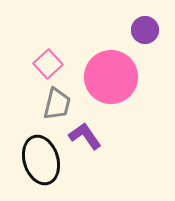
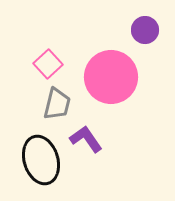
purple L-shape: moved 1 px right, 3 px down
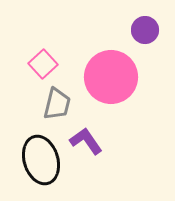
pink square: moved 5 px left
purple L-shape: moved 2 px down
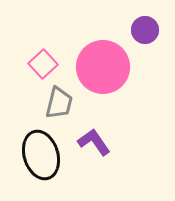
pink circle: moved 8 px left, 10 px up
gray trapezoid: moved 2 px right, 1 px up
purple L-shape: moved 8 px right, 1 px down
black ellipse: moved 5 px up
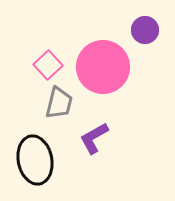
pink square: moved 5 px right, 1 px down
purple L-shape: moved 4 px up; rotated 84 degrees counterclockwise
black ellipse: moved 6 px left, 5 px down; rotated 6 degrees clockwise
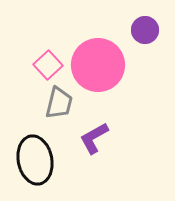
pink circle: moved 5 px left, 2 px up
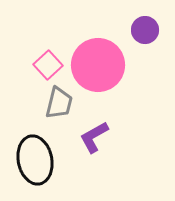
purple L-shape: moved 1 px up
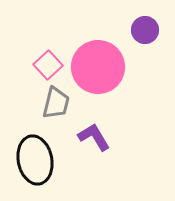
pink circle: moved 2 px down
gray trapezoid: moved 3 px left
purple L-shape: rotated 88 degrees clockwise
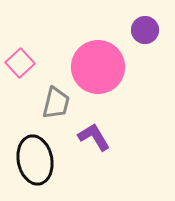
pink square: moved 28 px left, 2 px up
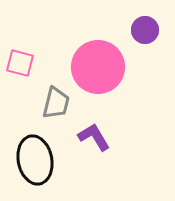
pink square: rotated 32 degrees counterclockwise
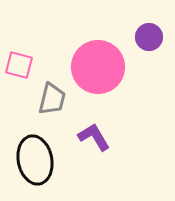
purple circle: moved 4 px right, 7 px down
pink square: moved 1 px left, 2 px down
gray trapezoid: moved 4 px left, 4 px up
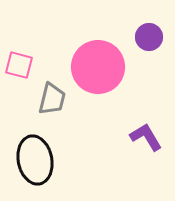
purple L-shape: moved 52 px right
